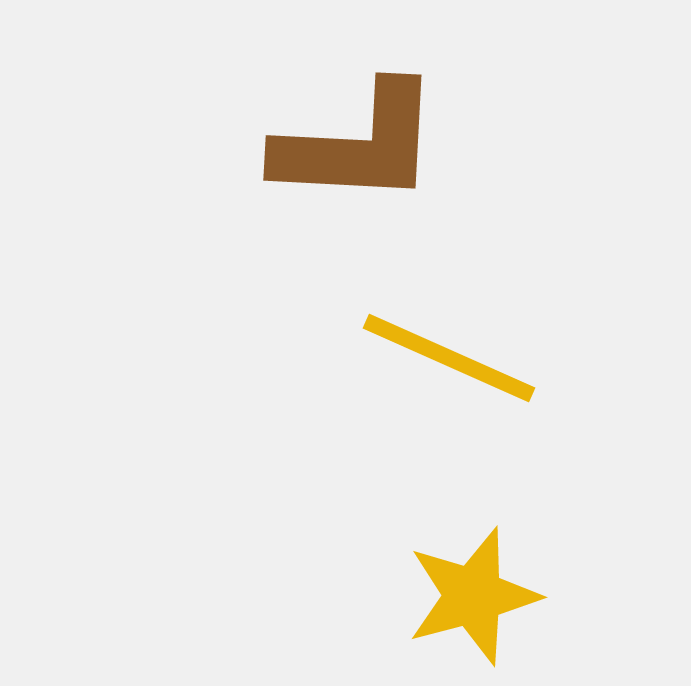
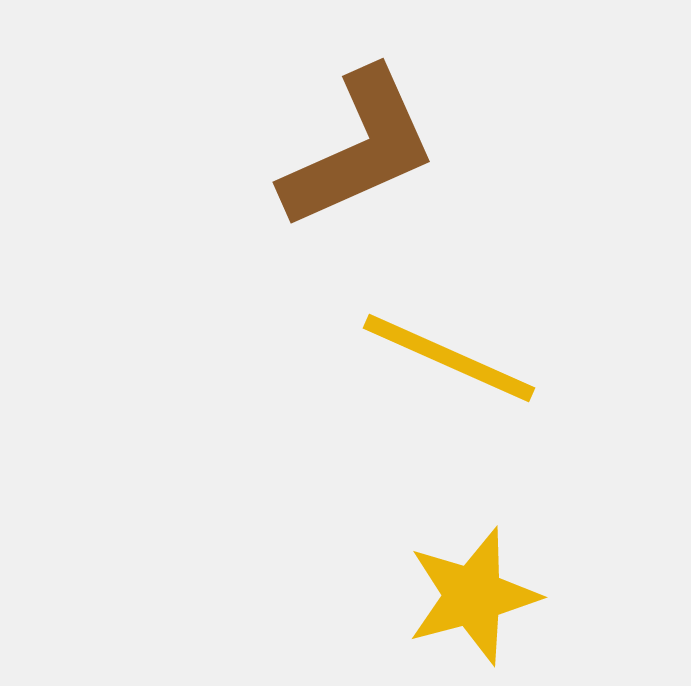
brown L-shape: moved 1 px right, 4 px down; rotated 27 degrees counterclockwise
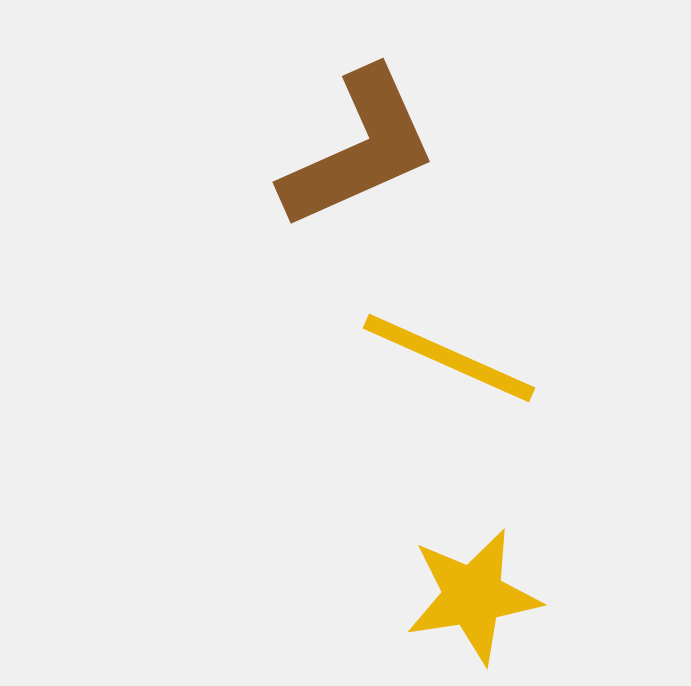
yellow star: rotated 6 degrees clockwise
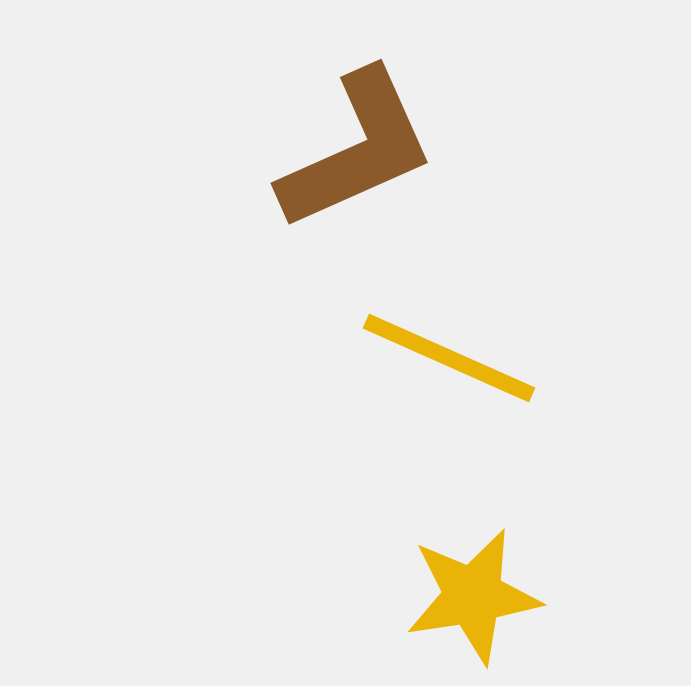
brown L-shape: moved 2 px left, 1 px down
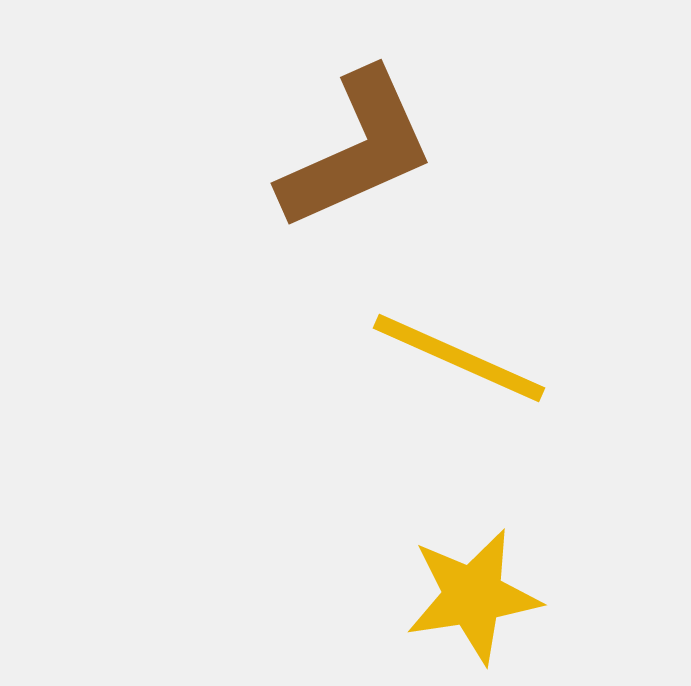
yellow line: moved 10 px right
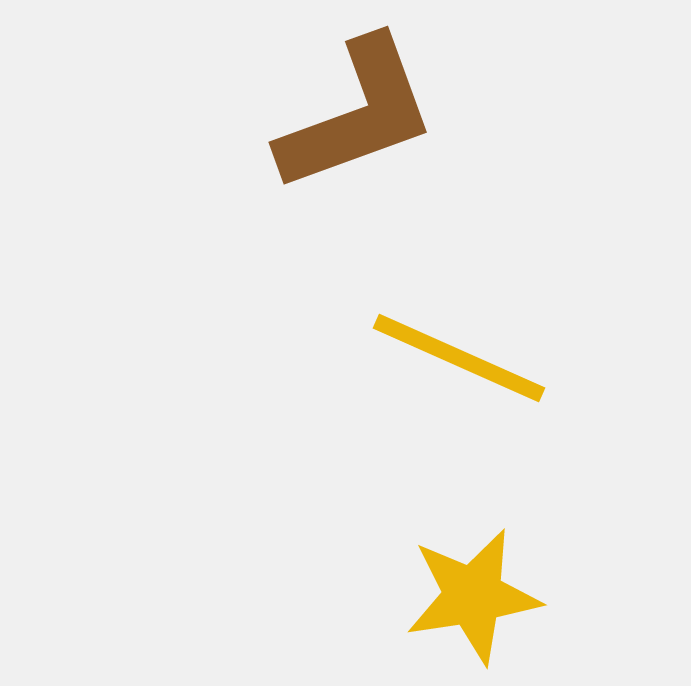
brown L-shape: moved 35 px up; rotated 4 degrees clockwise
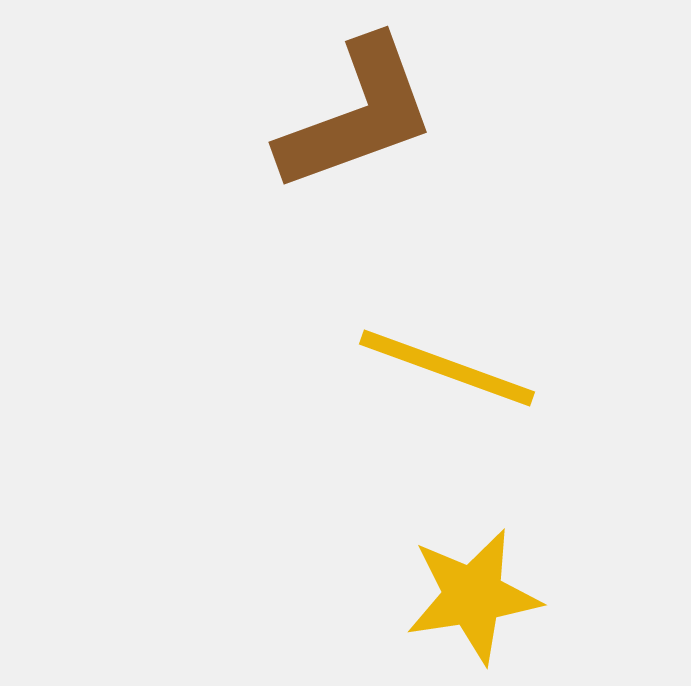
yellow line: moved 12 px left, 10 px down; rotated 4 degrees counterclockwise
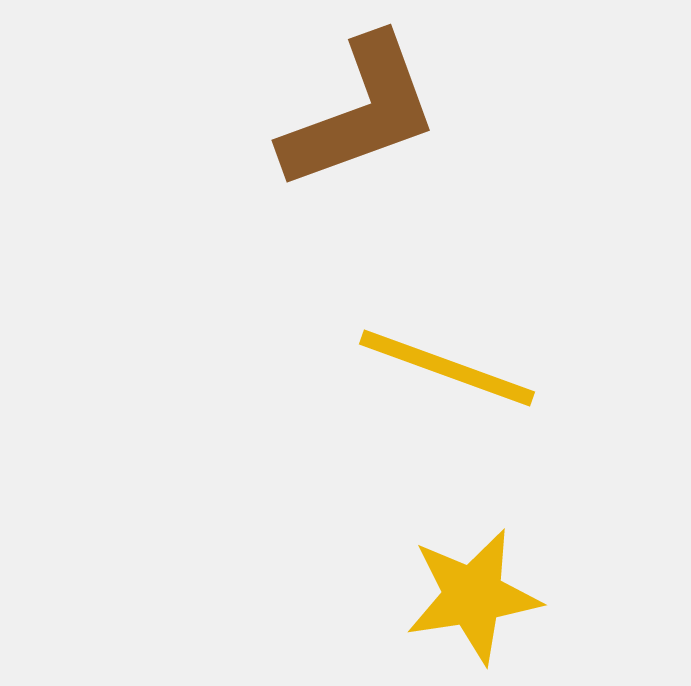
brown L-shape: moved 3 px right, 2 px up
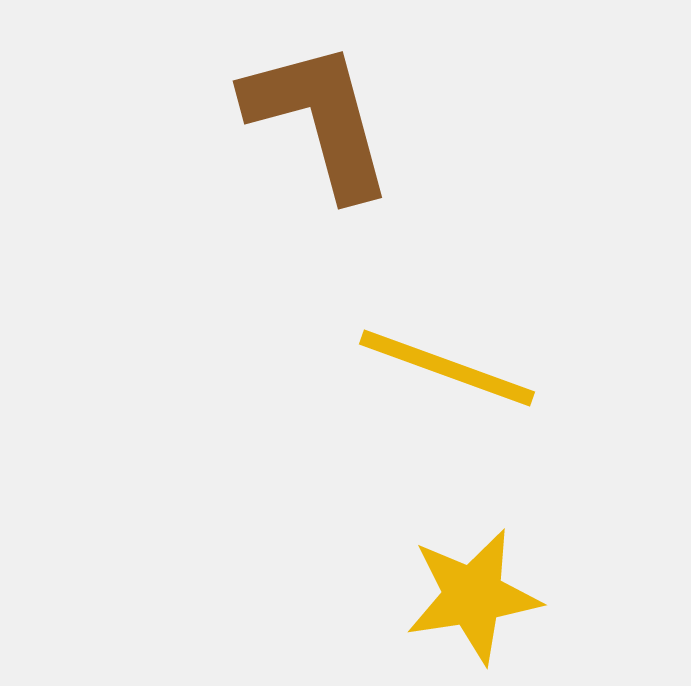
brown L-shape: moved 41 px left, 6 px down; rotated 85 degrees counterclockwise
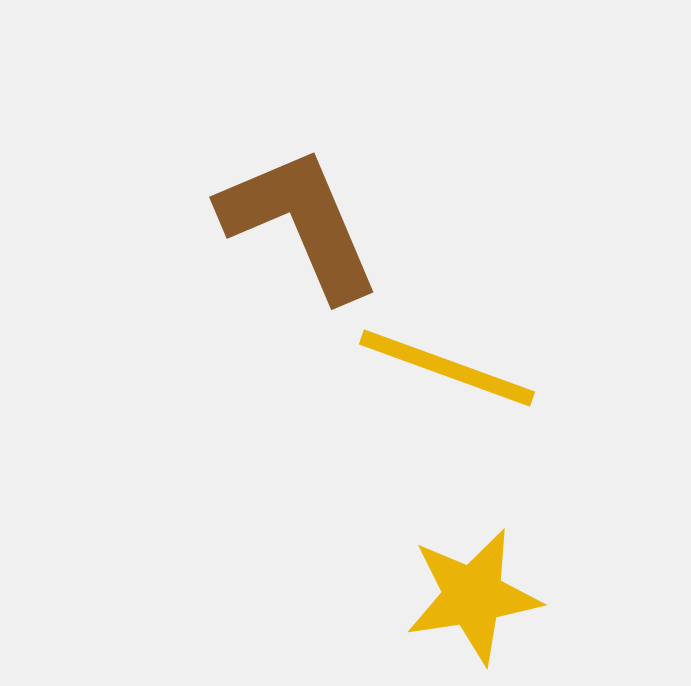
brown L-shape: moved 19 px left, 104 px down; rotated 8 degrees counterclockwise
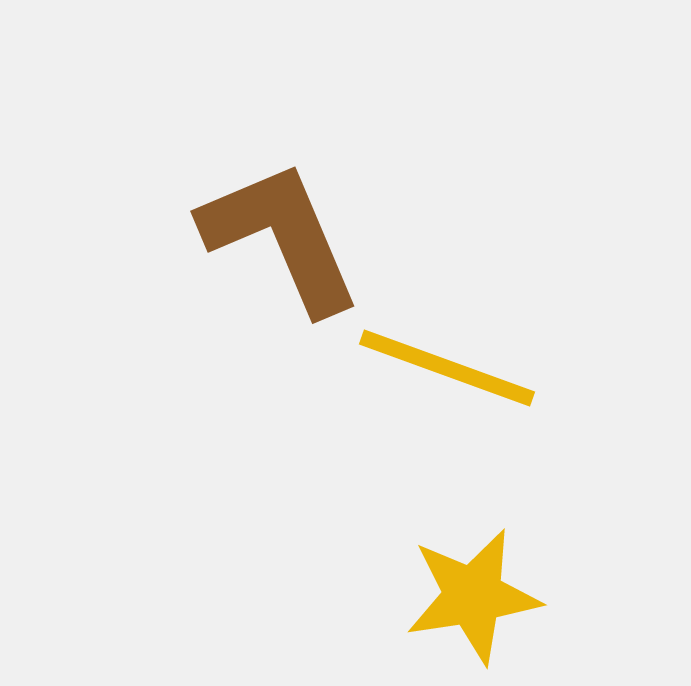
brown L-shape: moved 19 px left, 14 px down
